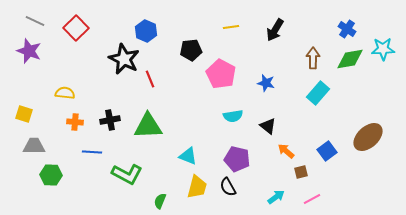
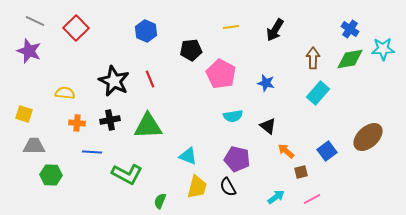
blue cross: moved 3 px right
black star: moved 10 px left, 22 px down
orange cross: moved 2 px right, 1 px down
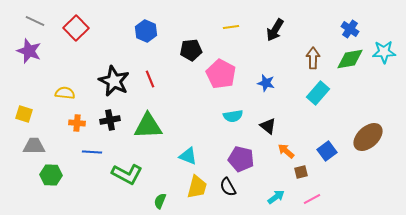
cyan star: moved 1 px right, 3 px down
purple pentagon: moved 4 px right
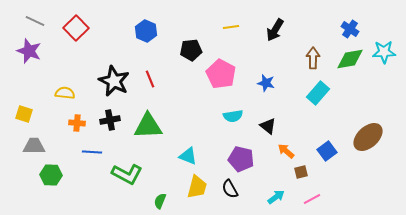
black semicircle: moved 2 px right, 2 px down
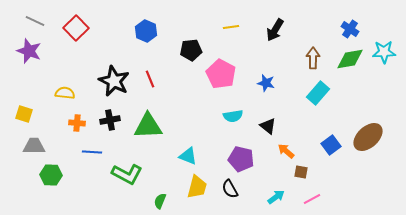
blue square: moved 4 px right, 6 px up
brown square: rotated 24 degrees clockwise
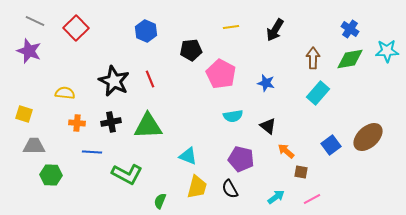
cyan star: moved 3 px right, 1 px up
black cross: moved 1 px right, 2 px down
